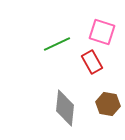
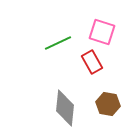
green line: moved 1 px right, 1 px up
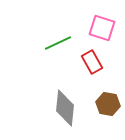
pink square: moved 4 px up
